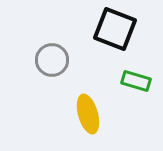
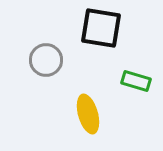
black square: moved 14 px left, 1 px up; rotated 12 degrees counterclockwise
gray circle: moved 6 px left
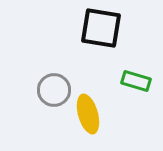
gray circle: moved 8 px right, 30 px down
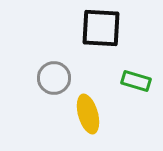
black square: rotated 6 degrees counterclockwise
gray circle: moved 12 px up
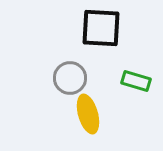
gray circle: moved 16 px right
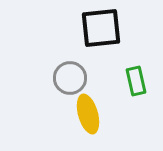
black square: rotated 9 degrees counterclockwise
green rectangle: rotated 60 degrees clockwise
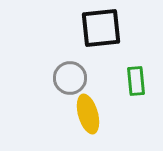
green rectangle: rotated 8 degrees clockwise
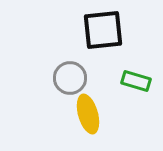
black square: moved 2 px right, 2 px down
green rectangle: rotated 68 degrees counterclockwise
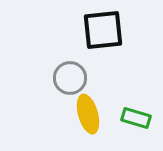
green rectangle: moved 37 px down
